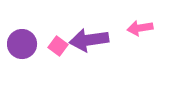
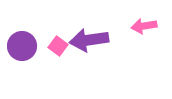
pink arrow: moved 4 px right, 2 px up
purple circle: moved 2 px down
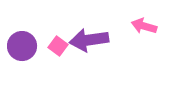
pink arrow: rotated 25 degrees clockwise
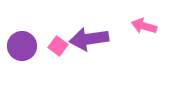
purple arrow: moved 1 px up
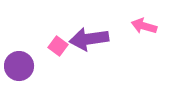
purple circle: moved 3 px left, 20 px down
